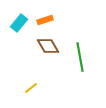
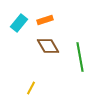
yellow line: rotated 24 degrees counterclockwise
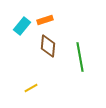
cyan rectangle: moved 3 px right, 3 px down
brown diamond: rotated 35 degrees clockwise
yellow line: rotated 32 degrees clockwise
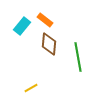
orange rectangle: rotated 56 degrees clockwise
brown diamond: moved 1 px right, 2 px up
green line: moved 2 px left
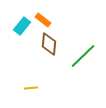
orange rectangle: moved 2 px left
green line: moved 5 px right, 1 px up; rotated 56 degrees clockwise
yellow line: rotated 24 degrees clockwise
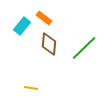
orange rectangle: moved 1 px right, 2 px up
green line: moved 1 px right, 8 px up
yellow line: rotated 16 degrees clockwise
